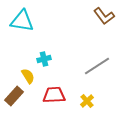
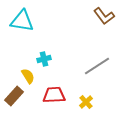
yellow cross: moved 1 px left, 1 px down
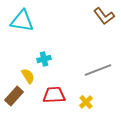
gray line: moved 1 px right, 4 px down; rotated 12 degrees clockwise
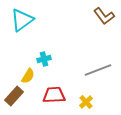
cyan triangle: moved 1 px up; rotated 45 degrees counterclockwise
yellow semicircle: rotated 63 degrees clockwise
